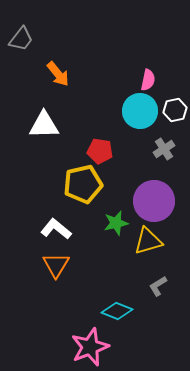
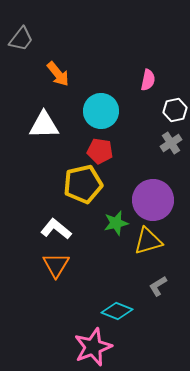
cyan circle: moved 39 px left
gray cross: moved 7 px right, 6 px up
purple circle: moved 1 px left, 1 px up
pink star: moved 3 px right
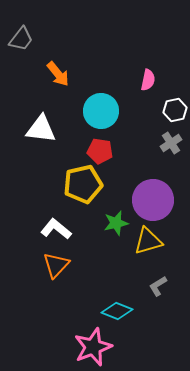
white triangle: moved 3 px left, 4 px down; rotated 8 degrees clockwise
orange triangle: rotated 12 degrees clockwise
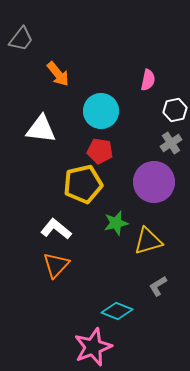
purple circle: moved 1 px right, 18 px up
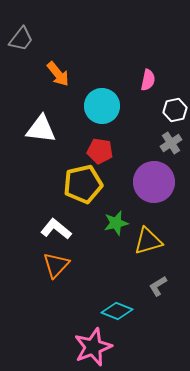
cyan circle: moved 1 px right, 5 px up
